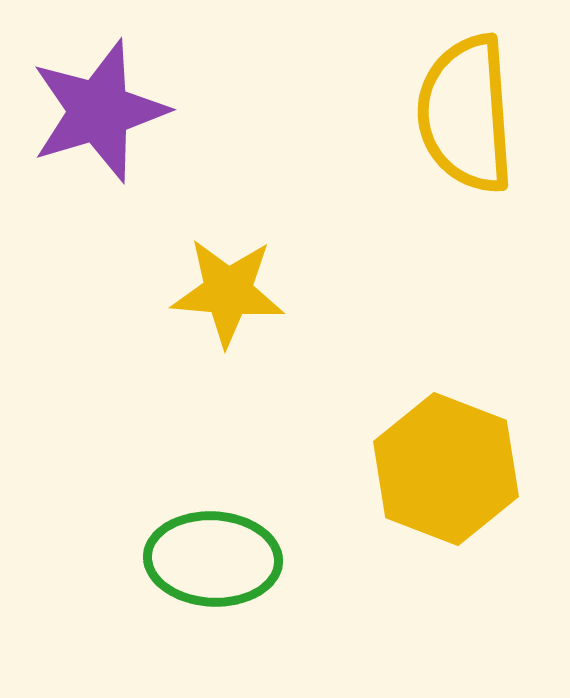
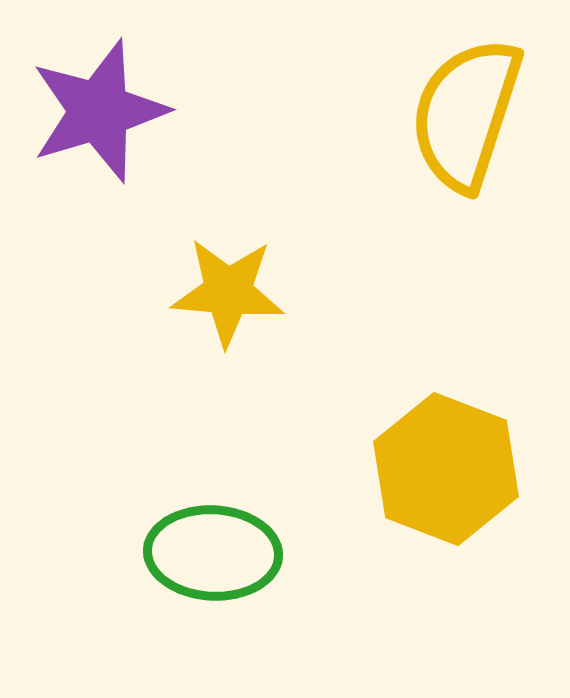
yellow semicircle: rotated 22 degrees clockwise
green ellipse: moved 6 px up
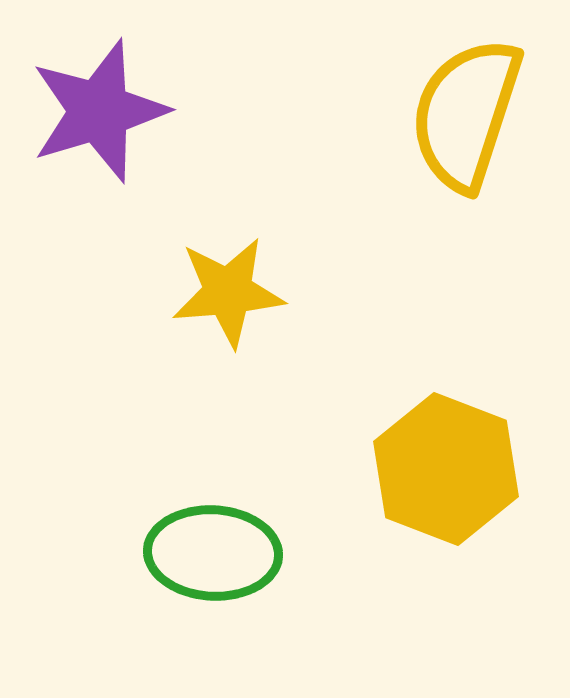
yellow star: rotated 10 degrees counterclockwise
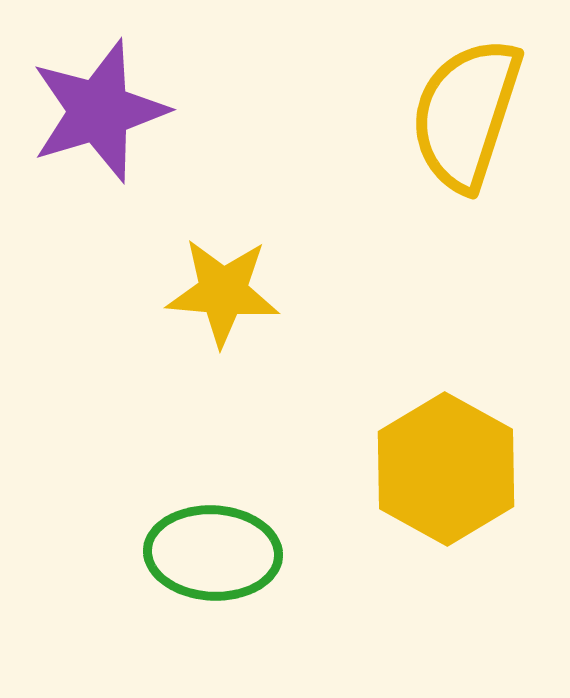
yellow star: moved 5 px left; rotated 10 degrees clockwise
yellow hexagon: rotated 8 degrees clockwise
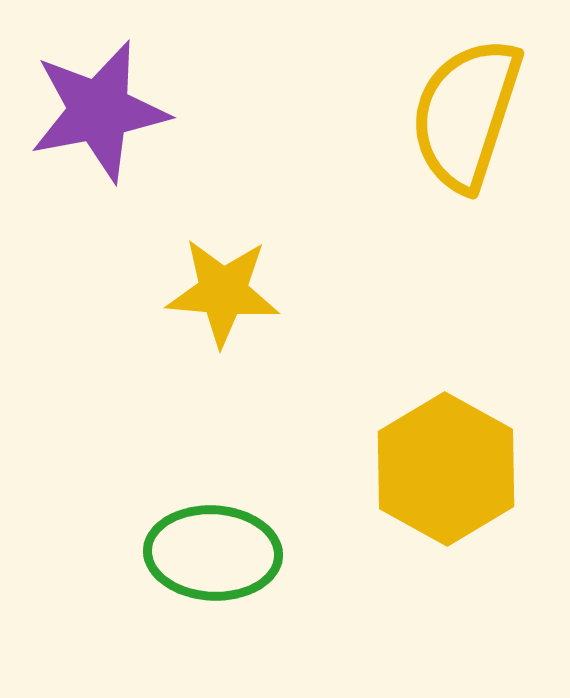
purple star: rotated 6 degrees clockwise
